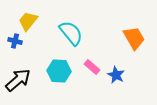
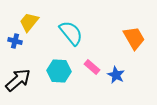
yellow trapezoid: moved 1 px right, 1 px down
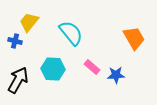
cyan hexagon: moved 6 px left, 2 px up
blue star: rotated 30 degrees counterclockwise
black arrow: rotated 20 degrees counterclockwise
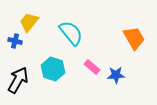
cyan hexagon: rotated 15 degrees clockwise
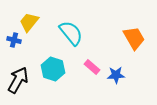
blue cross: moved 1 px left, 1 px up
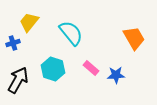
blue cross: moved 1 px left, 3 px down; rotated 32 degrees counterclockwise
pink rectangle: moved 1 px left, 1 px down
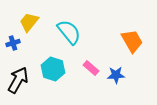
cyan semicircle: moved 2 px left, 1 px up
orange trapezoid: moved 2 px left, 3 px down
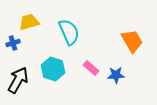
yellow trapezoid: rotated 35 degrees clockwise
cyan semicircle: rotated 16 degrees clockwise
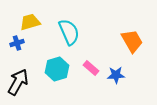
yellow trapezoid: moved 1 px right
blue cross: moved 4 px right
cyan hexagon: moved 4 px right; rotated 25 degrees clockwise
black arrow: moved 2 px down
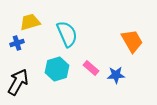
cyan semicircle: moved 2 px left, 2 px down
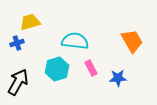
cyan semicircle: moved 8 px right, 7 px down; rotated 60 degrees counterclockwise
pink rectangle: rotated 21 degrees clockwise
blue star: moved 2 px right, 3 px down
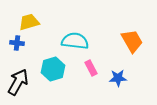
yellow trapezoid: moved 1 px left
blue cross: rotated 24 degrees clockwise
cyan hexagon: moved 4 px left
